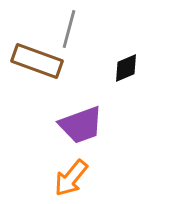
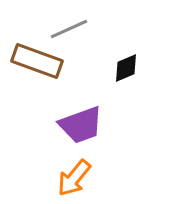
gray line: rotated 51 degrees clockwise
orange arrow: moved 3 px right
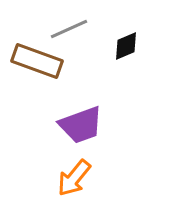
black diamond: moved 22 px up
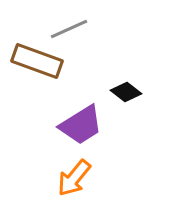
black diamond: moved 46 px down; rotated 60 degrees clockwise
purple trapezoid: rotated 12 degrees counterclockwise
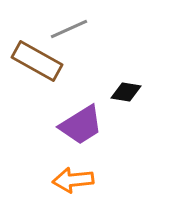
brown rectangle: rotated 9 degrees clockwise
black diamond: rotated 28 degrees counterclockwise
orange arrow: moved 1 px left, 2 px down; rotated 45 degrees clockwise
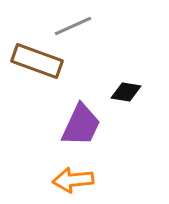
gray line: moved 4 px right, 3 px up
brown rectangle: rotated 9 degrees counterclockwise
purple trapezoid: rotated 33 degrees counterclockwise
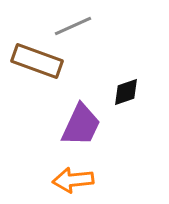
black diamond: rotated 28 degrees counterclockwise
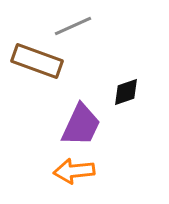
orange arrow: moved 1 px right, 9 px up
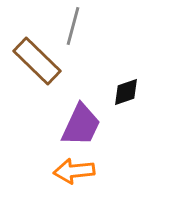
gray line: rotated 51 degrees counterclockwise
brown rectangle: rotated 24 degrees clockwise
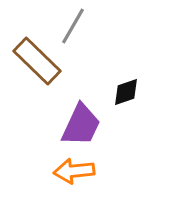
gray line: rotated 15 degrees clockwise
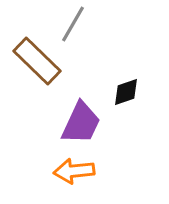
gray line: moved 2 px up
purple trapezoid: moved 2 px up
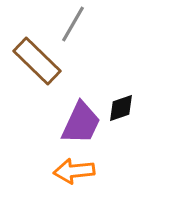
black diamond: moved 5 px left, 16 px down
